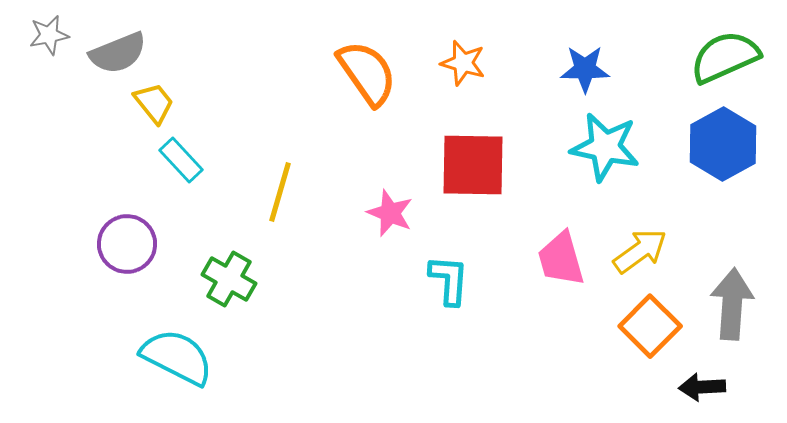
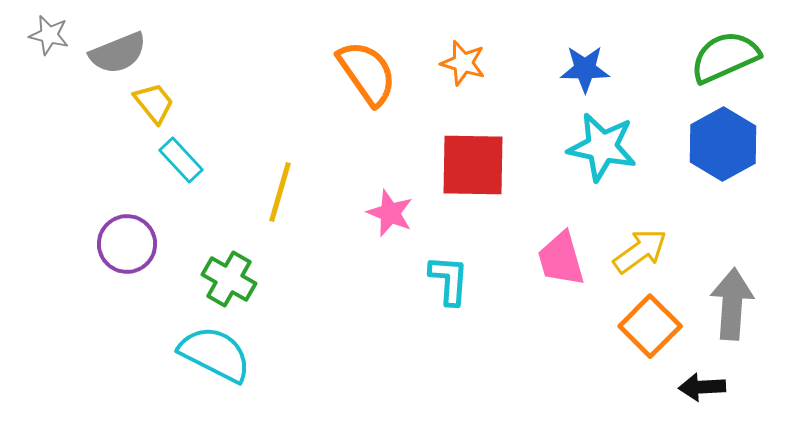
gray star: rotated 24 degrees clockwise
cyan star: moved 3 px left
cyan semicircle: moved 38 px right, 3 px up
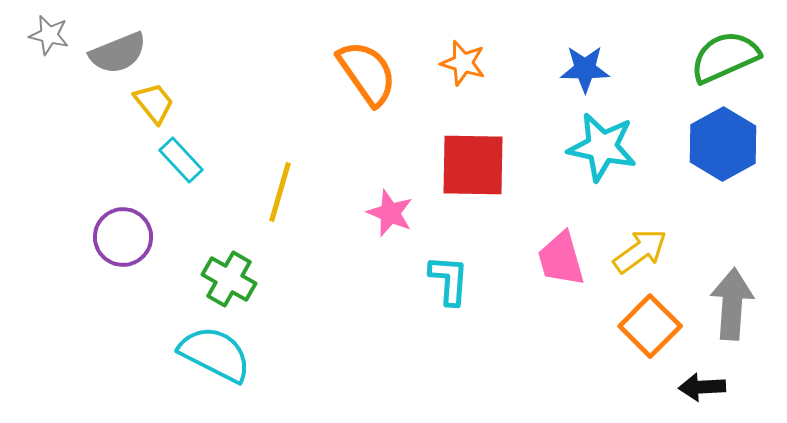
purple circle: moved 4 px left, 7 px up
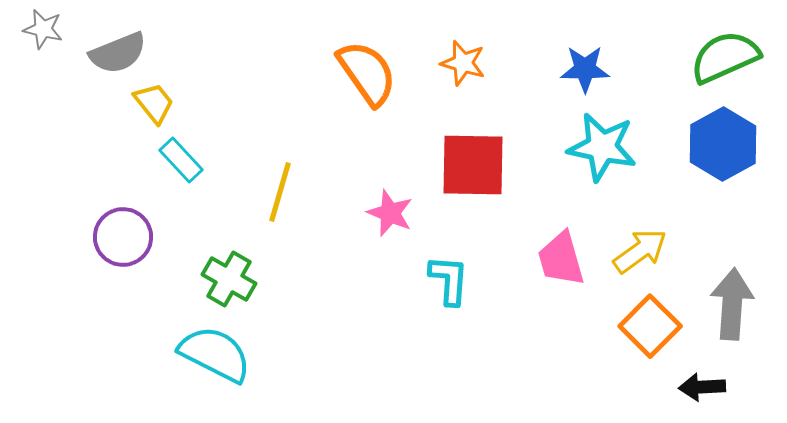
gray star: moved 6 px left, 6 px up
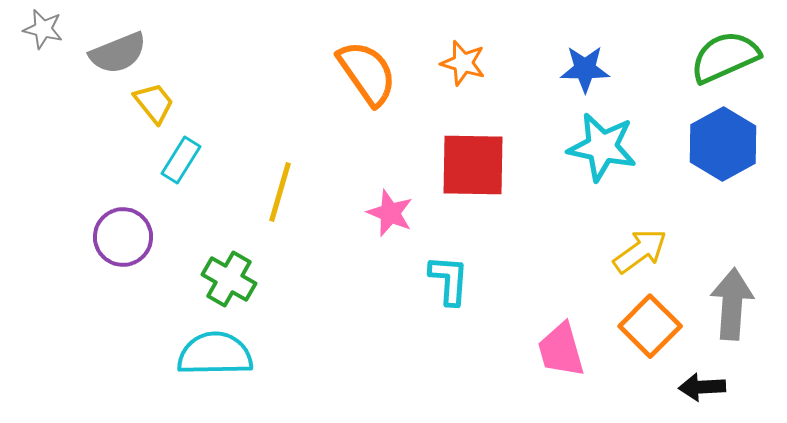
cyan rectangle: rotated 75 degrees clockwise
pink trapezoid: moved 91 px down
cyan semicircle: rotated 28 degrees counterclockwise
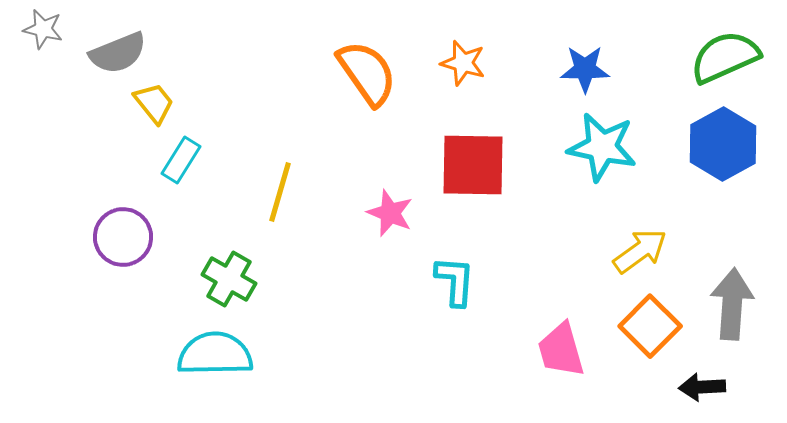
cyan L-shape: moved 6 px right, 1 px down
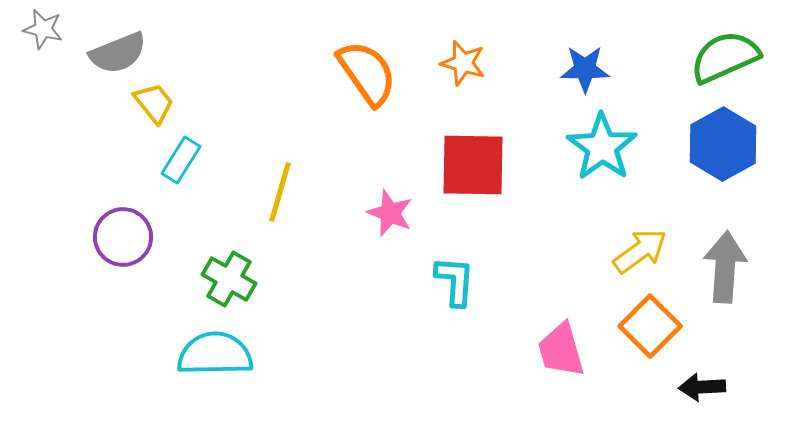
cyan star: rotated 24 degrees clockwise
gray arrow: moved 7 px left, 37 px up
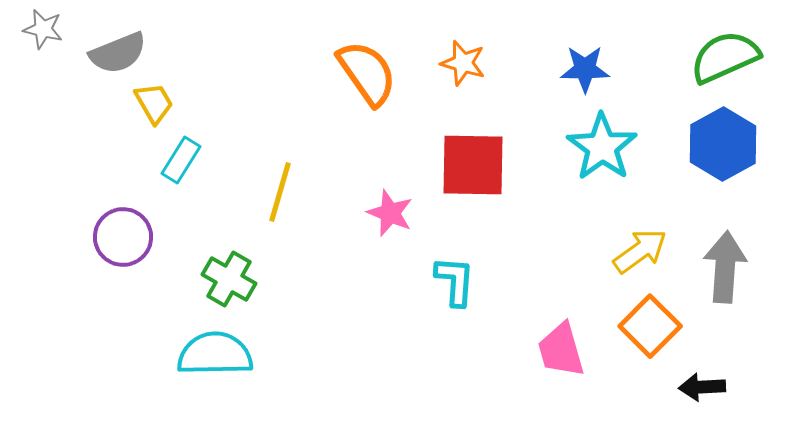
yellow trapezoid: rotated 9 degrees clockwise
